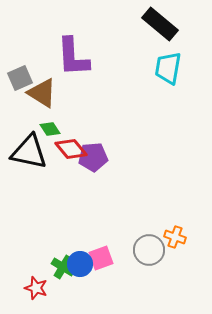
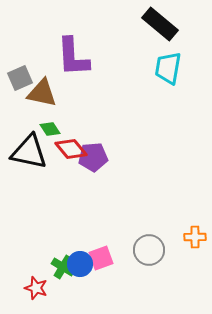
brown triangle: rotated 20 degrees counterclockwise
orange cross: moved 20 px right; rotated 20 degrees counterclockwise
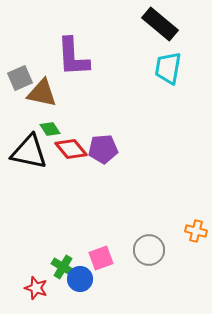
purple pentagon: moved 10 px right, 8 px up
orange cross: moved 1 px right, 6 px up; rotated 15 degrees clockwise
blue circle: moved 15 px down
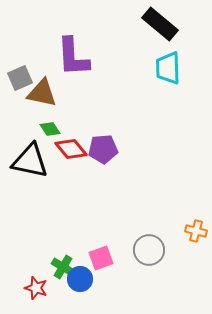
cyan trapezoid: rotated 12 degrees counterclockwise
black triangle: moved 1 px right, 9 px down
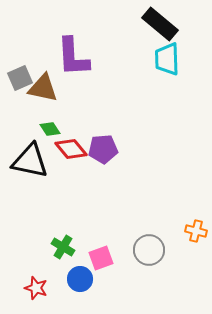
cyan trapezoid: moved 1 px left, 9 px up
brown triangle: moved 1 px right, 5 px up
green cross: moved 20 px up
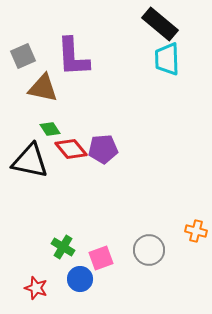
gray square: moved 3 px right, 22 px up
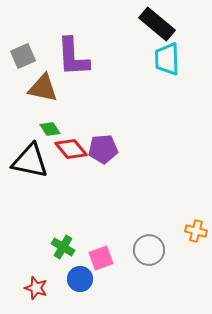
black rectangle: moved 3 px left
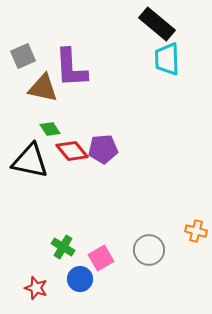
purple L-shape: moved 2 px left, 11 px down
red diamond: moved 1 px right, 2 px down
pink square: rotated 10 degrees counterclockwise
